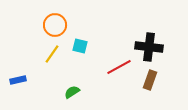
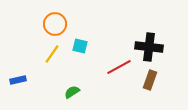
orange circle: moved 1 px up
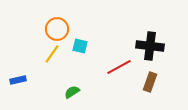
orange circle: moved 2 px right, 5 px down
black cross: moved 1 px right, 1 px up
brown rectangle: moved 2 px down
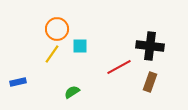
cyan square: rotated 14 degrees counterclockwise
blue rectangle: moved 2 px down
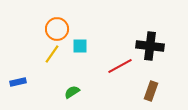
red line: moved 1 px right, 1 px up
brown rectangle: moved 1 px right, 9 px down
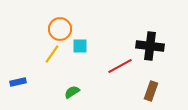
orange circle: moved 3 px right
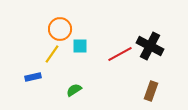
black cross: rotated 20 degrees clockwise
red line: moved 12 px up
blue rectangle: moved 15 px right, 5 px up
green semicircle: moved 2 px right, 2 px up
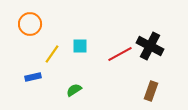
orange circle: moved 30 px left, 5 px up
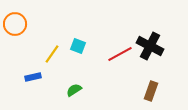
orange circle: moved 15 px left
cyan square: moved 2 px left; rotated 21 degrees clockwise
